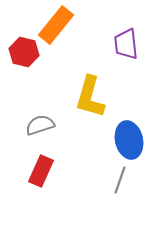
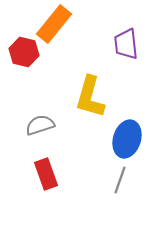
orange rectangle: moved 2 px left, 1 px up
blue ellipse: moved 2 px left, 1 px up; rotated 30 degrees clockwise
red rectangle: moved 5 px right, 3 px down; rotated 44 degrees counterclockwise
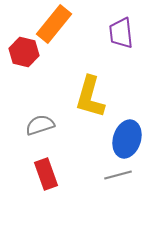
purple trapezoid: moved 5 px left, 11 px up
gray line: moved 2 px left, 5 px up; rotated 56 degrees clockwise
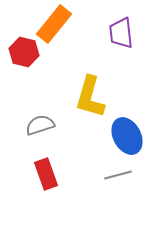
blue ellipse: moved 3 px up; rotated 45 degrees counterclockwise
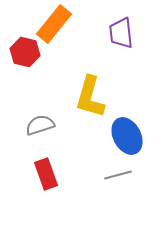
red hexagon: moved 1 px right
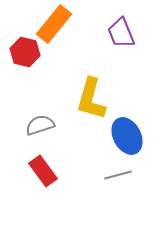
purple trapezoid: rotated 16 degrees counterclockwise
yellow L-shape: moved 1 px right, 2 px down
red rectangle: moved 3 px left, 3 px up; rotated 16 degrees counterclockwise
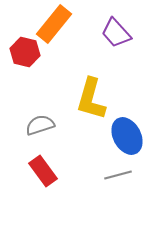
purple trapezoid: moved 5 px left; rotated 20 degrees counterclockwise
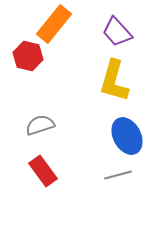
purple trapezoid: moved 1 px right, 1 px up
red hexagon: moved 3 px right, 4 px down
yellow L-shape: moved 23 px right, 18 px up
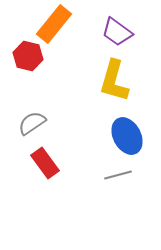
purple trapezoid: rotated 12 degrees counterclockwise
gray semicircle: moved 8 px left, 2 px up; rotated 16 degrees counterclockwise
red rectangle: moved 2 px right, 8 px up
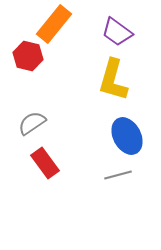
yellow L-shape: moved 1 px left, 1 px up
